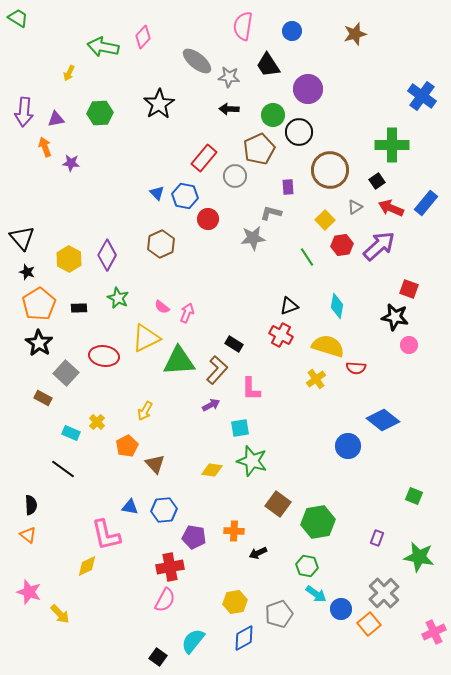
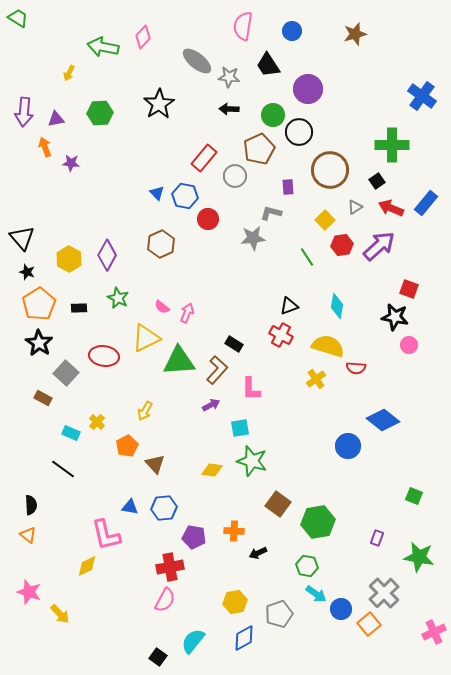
blue hexagon at (164, 510): moved 2 px up
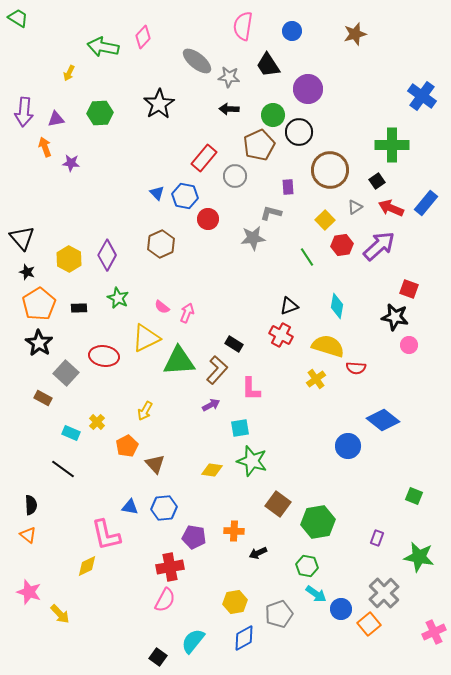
brown pentagon at (259, 149): moved 4 px up
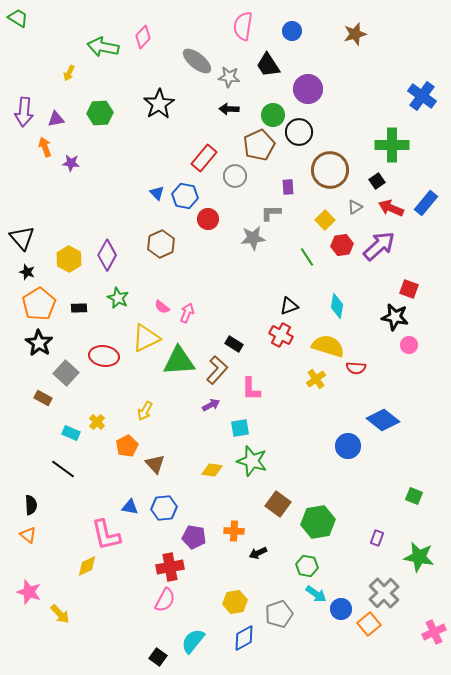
gray L-shape at (271, 213): rotated 15 degrees counterclockwise
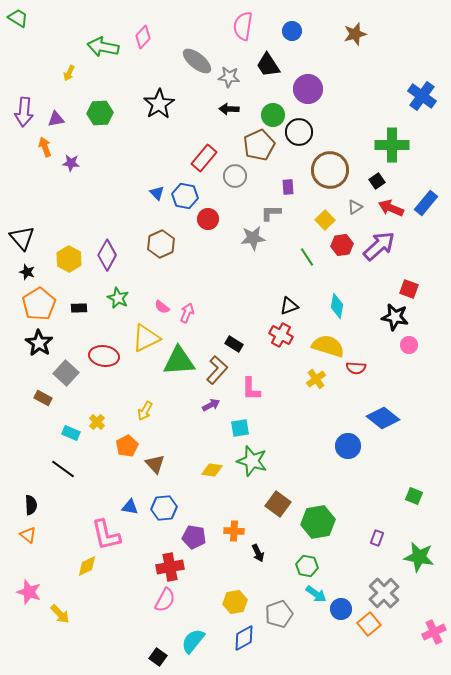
blue diamond at (383, 420): moved 2 px up
black arrow at (258, 553): rotated 90 degrees counterclockwise
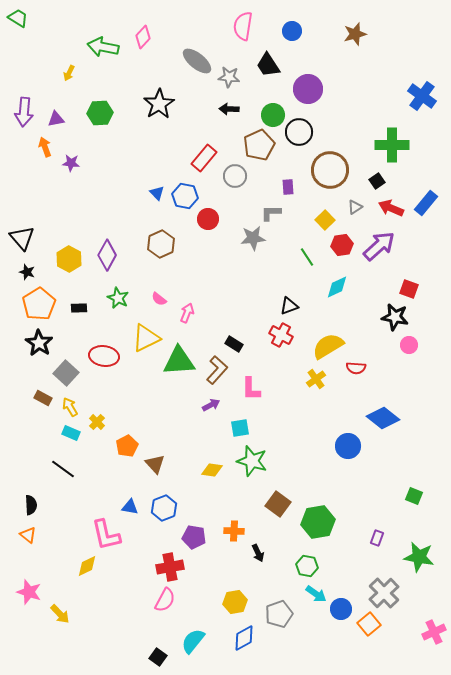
cyan diamond at (337, 306): moved 19 px up; rotated 55 degrees clockwise
pink semicircle at (162, 307): moved 3 px left, 8 px up
yellow semicircle at (328, 346): rotated 48 degrees counterclockwise
yellow arrow at (145, 411): moved 75 px left, 4 px up; rotated 120 degrees clockwise
blue hexagon at (164, 508): rotated 15 degrees counterclockwise
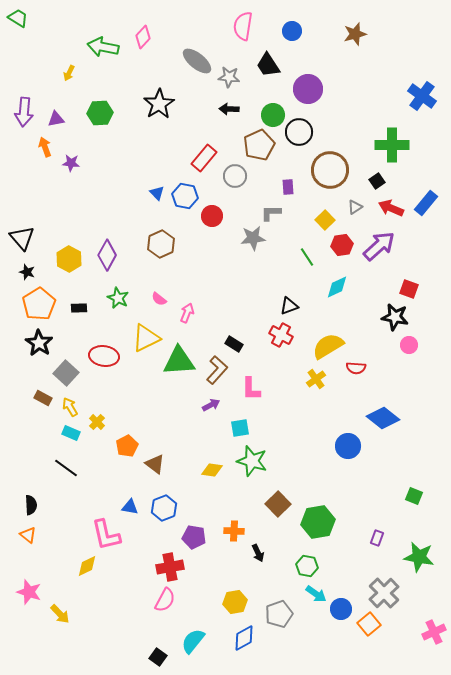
red circle at (208, 219): moved 4 px right, 3 px up
brown triangle at (155, 464): rotated 10 degrees counterclockwise
black line at (63, 469): moved 3 px right, 1 px up
brown square at (278, 504): rotated 10 degrees clockwise
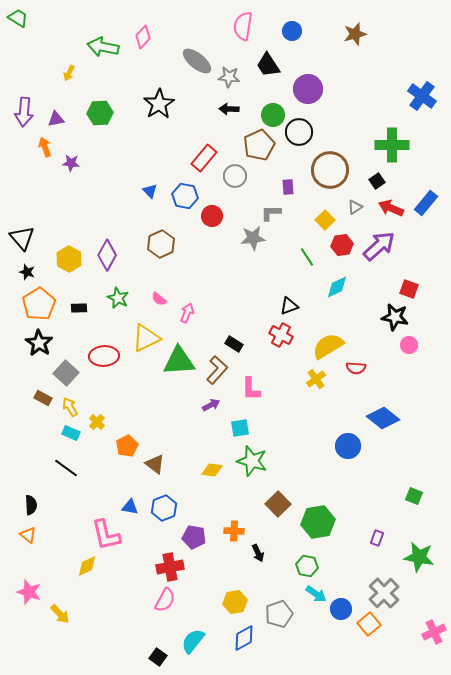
blue triangle at (157, 193): moved 7 px left, 2 px up
red ellipse at (104, 356): rotated 12 degrees counterclockwise
